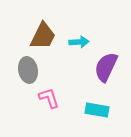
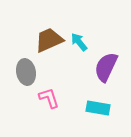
brown trapezoid: moved 6 px right, 4 px down; rotated 140 degrees counterclockwise
cyan arrow: rotated 126 degrees counterclockwise
gray ellipse: moved 2 px left, 2 px down
cyan rectangle: moved 1 px right, 2 px up
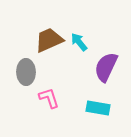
gray ellipse: rotated 10 degrees clockwise
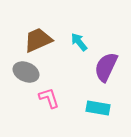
brown trapezoid: moved 11 px left
gray ellipse: rotated 65 degrees counterclockwise
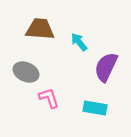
brown trapezoid: moved 2 px right, 11 px up; rotated 28 degrees clockwise
cyan rectangle: moved 3 px left
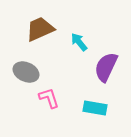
brown trapezoid: rotated 28 degrees counterclockwise
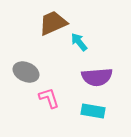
brown trapezoid: moved 13 px right, 6 px up
purple semicircle: moved 9 px left, 10 px down; rotated 120 degrees counterclockwise
cyan rectangle: moved 2 px left, 3 px down
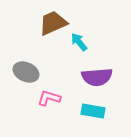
pink L-shape: rotated 55 degrees counterclockwise
